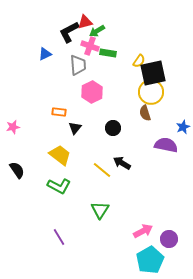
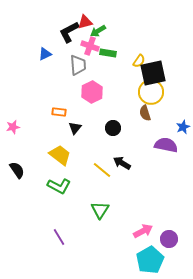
green arrow: moved 1 px right
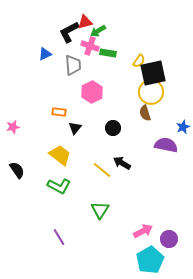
gray trapezoid: moved 5 px left
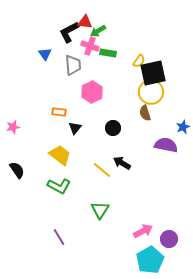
red triangle: rotated 21 degrees clockwise
blue triangle: rotated 40 degrees counterclockwise
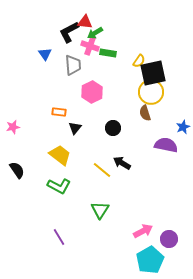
green arrow: moved 3 px left, 2 px down
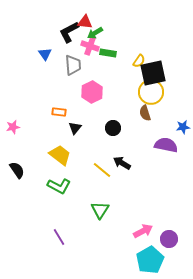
blue star: rotated 16 degrees clockwise
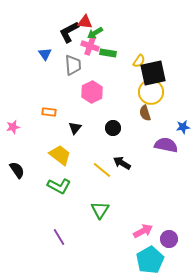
orange rectangle: moved 10 px left
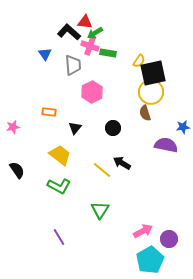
black L-shape: rotated 70 degrees clockwise
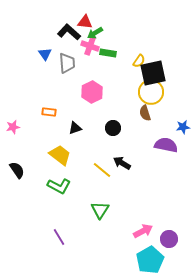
gray trapezoid: moved 6 px left, 2 px up
black triangle: rotated 32 degrees clockwise
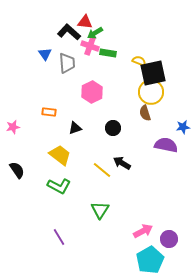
yellow semicircle: rotated 104 degrees counterclockwise
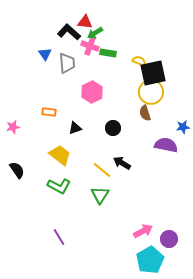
green triangle: moved 15 px up
